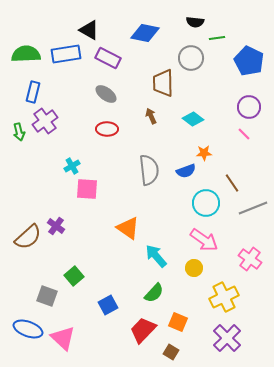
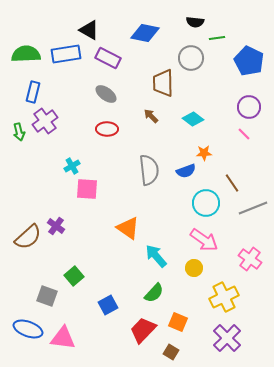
brown arrow at (151, 116): rotated 21 degrees counterclockwise
pink triangle at (63, 338): rotated 36 degrees counterclockwise
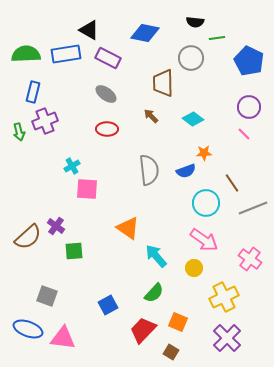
purple cross at (45, 121): rotated 15 degrees clockwise
green square at (74, 276): moved 25 px up; rotated 36 degrees clockwise
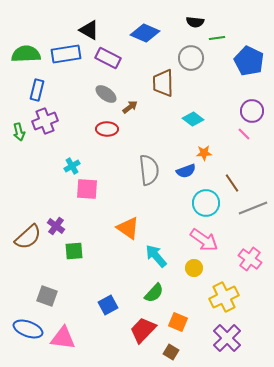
blue diamond at (145, 33): rotated 12 degrees clockwise
blue rectangle at (33, 92): moved 4 px right, 2 px up
purple circle at (249, 107): moved 3 px right, 4 px down
brown arrow at (151, 116): moved 21 px left, 9 px up; rotated 98 degrees clockwise
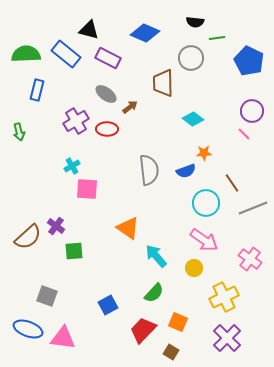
black triangle at (89, 30): rotated 15 degrees counterclockwise
blue rectangle at (66, 54): rotated 48 degrees clockwise
purple cross at (45, 121): moved 31 px right; rotated 10 degrees counterclockwise
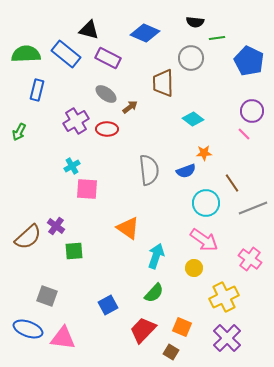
green arrow at (19, 132): rotated 42 degrees clockwise
cyan arrow at (156, 256): rotated 60 degrees clockwise
orange square at (178, 322): moved 4 px right, 5 px down
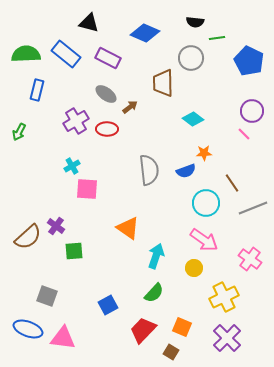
black triangle at (89, 30): moved 7 px up
